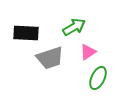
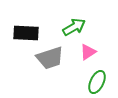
green ellipse: moved 1 px left, 4 px down
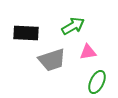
green arrow: moved 1 px left, 1 px up
pink triangle: rotated 24 degrees clockwise
gray trapezoid: moved 2 px right, 2 px down
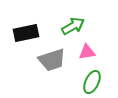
black rectangle: rotated 15 degrees counterclockwise
pink triangle: moved 1 px left
green ellipse: moved 5 px left
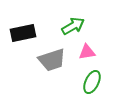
black rectangle: moved 3 px left
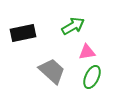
gray trapezoid: moved 11 px down; rotated 120 degrees counterclockwise
green ellipse: moved 5 px up
